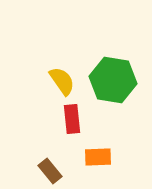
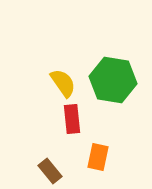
yellow semicircle: moved 1 px right, 2 px down
orange rectangle: rotated 76 degrees counterclockwise
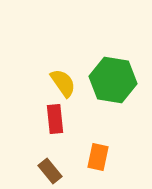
red rectangle: moved 17 px left
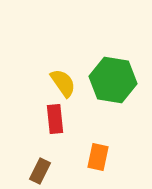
brown rectangle: moved 10 px left; rotated 65 degrees clockwise
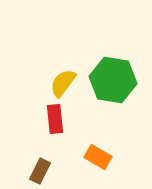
yellow semicircle: rotated 108 degrees counterclockwise
orange rectangle: rotated 72 degrees counterclockwise
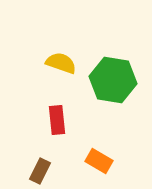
yellow semicircle: moved 2 px left, 20 px up; rotated 72 degrees clockwise
red rectangle: moved 2 px right, 1 px down
orange rectangle: moved 1 px right, 4 px down
